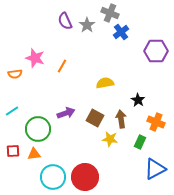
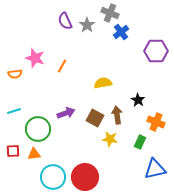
yellow semicircle: moved 2 px left
cyan line: moved 2 px right; rotated 16 degrees clockwise
brown arrow: moved 4 px left, 4 px up
blue triangle: rotated 15 degrees clockwise
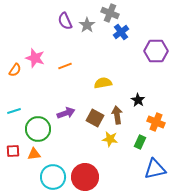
orange line: moved 3 px right; rotated 40 degrees clockwise
orange semicircle: moved 4 px up; rotated 48 degrees counterclockwise
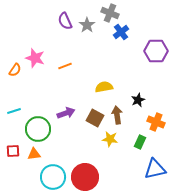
yellow semicircle: moved 1 px right, 4 px down
black star: rotated 16 degrees clockwise
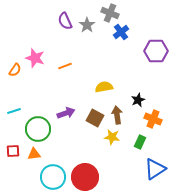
orange cross: moved 3 px left, 3 px up
yellow star: moved 2 px right, 2 px up
blue triangle: rotated 20 degrees counterclockwise
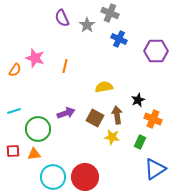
purple semicircle: moved 3 px left, 3 px up
blue cross: moved 2 px left, 7 px down; rotated 28 degrees counterclockwise
orange line: rotated 56 degrees counterclockwise
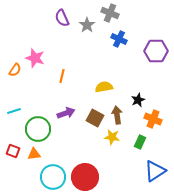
orange line: moved 3 px left, 10 px down
red square: rotated 24 degrees clockwise
blue triangle: moved 2 px down
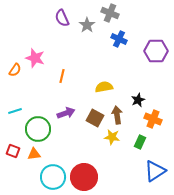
cyan line: moved 1 px right
red circle: moved 1 px left
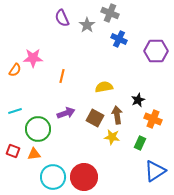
pink star: moved 2 px left; rotated 18 degrees counterclockwise
green rectangle: moved 1 px down
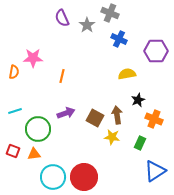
orange semicircle: moved 1 px left, 2 px down; rotated 24 degrees counterclockwise
yellow semicircle: moved 23 px right, 13 px up
orange cross: moved 1 px right
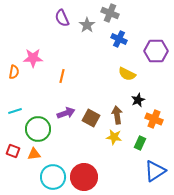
yellow semicircle: rotated 144 degrees counterclockwise
brown square: moved 4 px left
yellow star: moved 2 px right
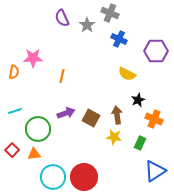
red square: moved 1 px left, 1 px up; rotated 24 degrees clockwise
